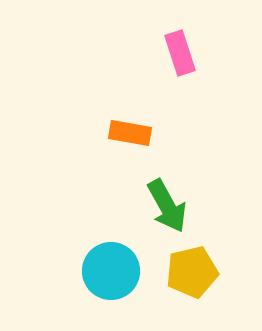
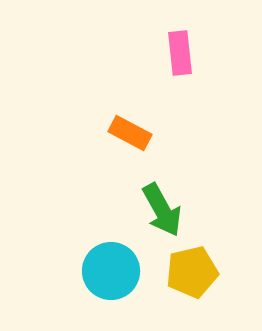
pink rectangle: rotated 12 degrees clockwise
orange rectangle: rotated 18 degrees clockwise
green arrow: moved 5 px left, 4 px down
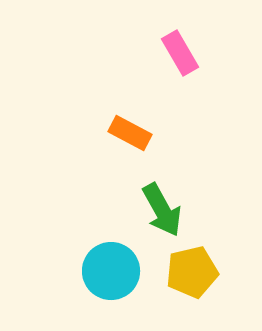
pink rectangle: rotated 24 degrees counterclockwise
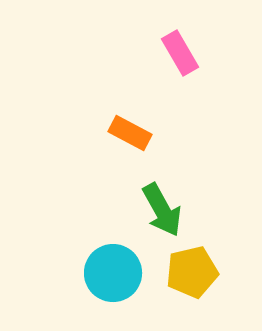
cyan circle: moved 2 px right, 2 px down
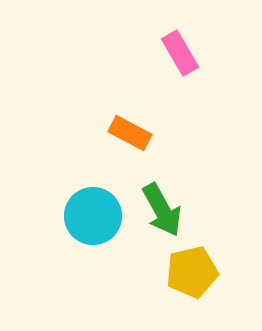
cyan circle: moved 20 px left, 57 px up
